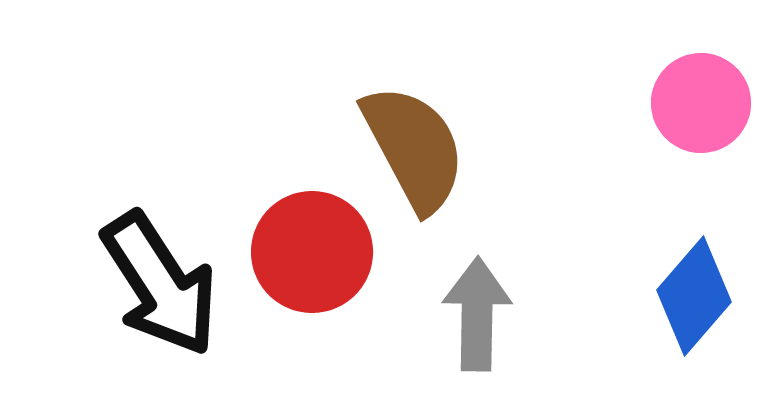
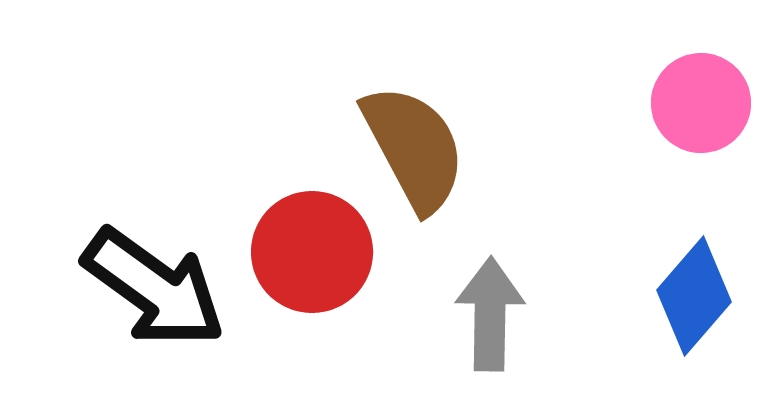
black arrow: moved 6 px left, 4 px down; rotated 21 degrees counterclockwise
gray arrow: moved 13 px right
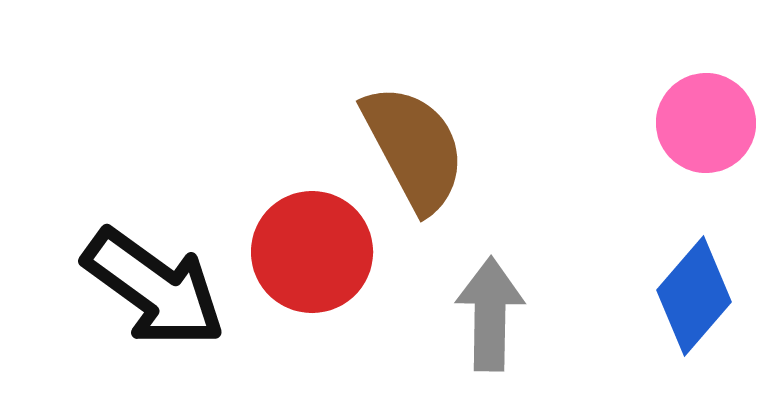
pink circle: moved 5 px right, 20 px down
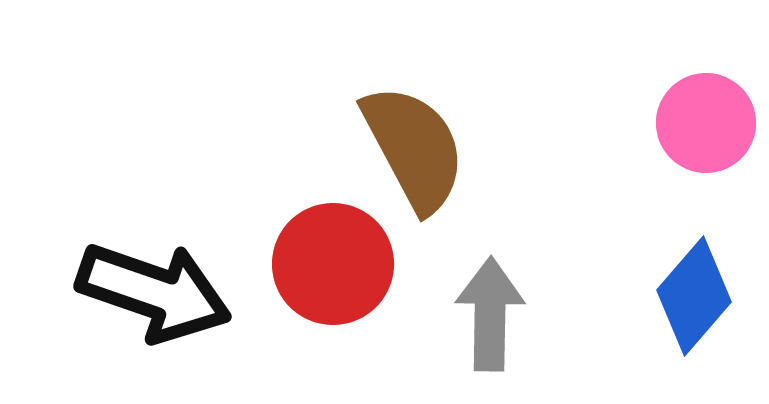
red circle: moved 21 px right, 12 px down
black arrow: moved 4 px down; rotated 17 degrees counterclockwise
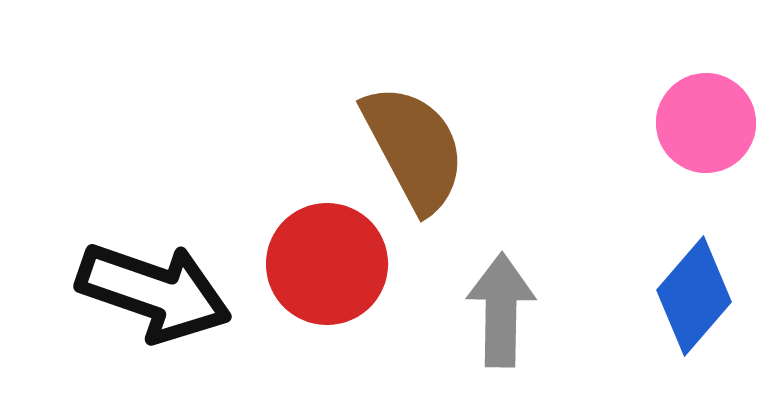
red circle: moved 6 px left
gray arrow: moved 11 px right, 4 px up
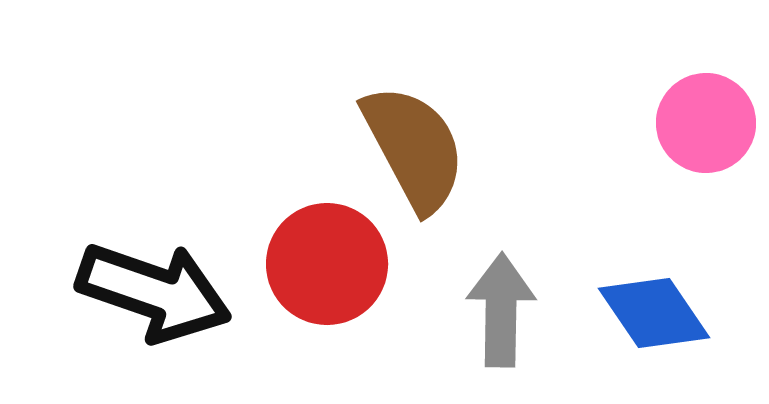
blue diamond: moved 40 px left, 17 px down; rotated 75 degrees counterclockwise
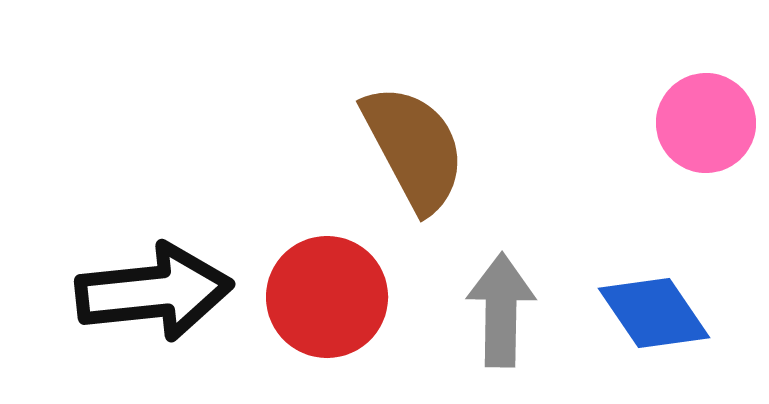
red circle: moved 33 px down
black arrow: rotated 25 degrees counterclockwise
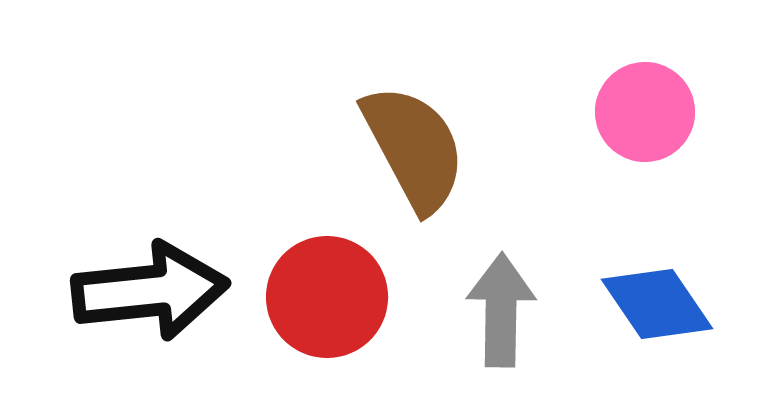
pink circle: moved 61 px left, 11 px up
black arrow: moved 4 px left, 1 px up
blue diamond: moved 3 px right, 9 px up
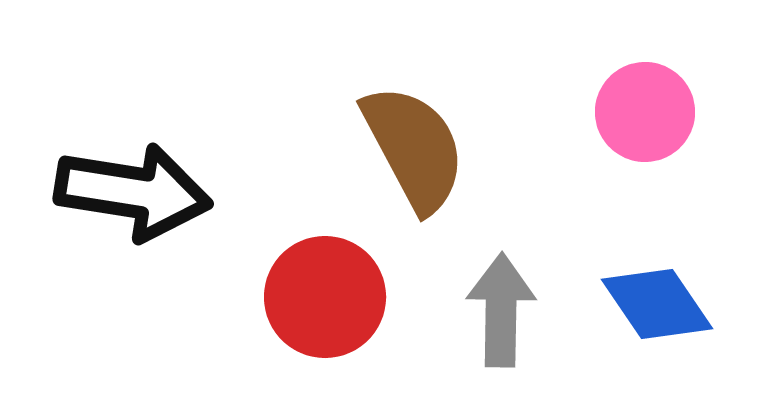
black arrow: moved 17 px left, 99 px up; rotated 15 degrees clockwise
red circle: moved 2 px left
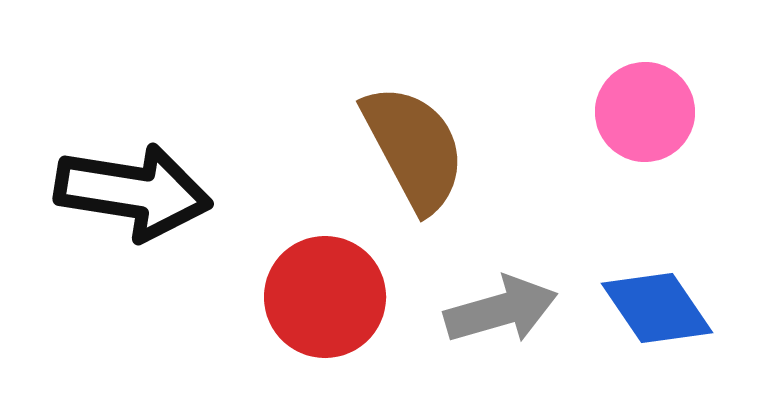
blue diamond: moved 4 px down
gray arrow: rotated 73 degrees clockwise
